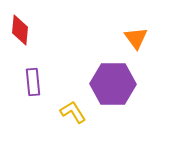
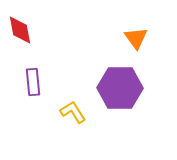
red diamond: rotated 16 degrees counterclockwise
purple hexagon: moved 7 px right, 4 px down
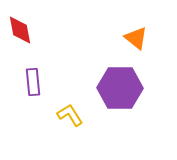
orange triangle: rotated 15 degrees counterclockwise
yellow L-shape: moved 3 px left, 3 px down
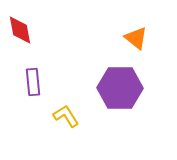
yellow L-shape: moved 4 px left, 1 px down
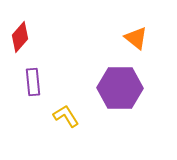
red diamond: moved 7 px down; rotated 52 degrees clockwise
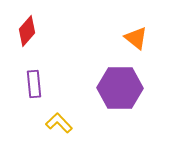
red diamond: moved 7 px right, 6 px up
purple rectangle: moved 1 px right, 2 px down
yellow L-shape: moved 7 px left, 7 px down; rotated 12 degrees counterclockwise
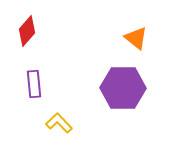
purple hexagon: moved 3 px right
